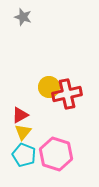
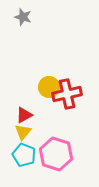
red triangle: moved 4 px right
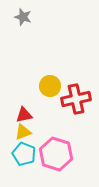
yellow circle: moved 1 px right, 1 px up
red cross: moved 9 px right, 5 px down
red triangle: rotated 18 degrees clockwise
yellow triangle: rotated 30 degrees clockwise
cyan pentagon: moved 1 px up
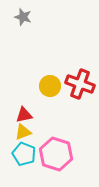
red cross: moved 4 px right, 15 px up; rotated 32 degrees clockwise
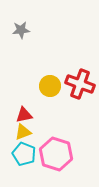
gray star: moved 2 px left, 13 px down; rotated 24 degrees counterclockwise
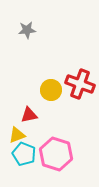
gray star: moved 6 px right
yellow circle: moved 1 px right, 4 px down
red triangle: moved 5 px right
yellow triangle: moved 6 px left, 3 px down
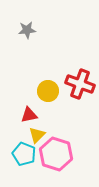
yellow circle: moved 3 px left, 1 px down
yellow triangle: moved 20 px right; rotated 24 degrees counterclockwise
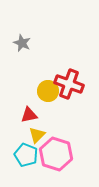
gray star: moved 5 px left, 13 px down; rotated 30 degrees clockwise
red cross: moved 11 px left
cyan pentagon: moved 2 px right, 1 px down
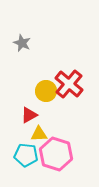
red cross: rotated 20 degrees clockwise
yellow circle: moved 2 px left
red triangle: rotated 18 degrees counterclockwise
yellow triangle: moved 2 px right, 1 px up; rotated 42 degrees clockwise
cyan pentagon: rotated 15 degrees counterclockwise
